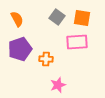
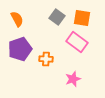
pink rectangle: rotated 40 degrees clockwise
pink star: moved 15 px right, 6 px up
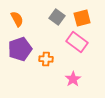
orange square: rotated 24 degrees counterclockwise
pink star: rotated 14 degrees counterclockwise
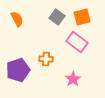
orange square: moved 1 px up
purple pentagon: moved 2 px left, 21 px down
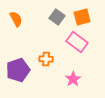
orange semicircle: moved 1 px left
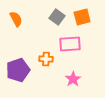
pink rectangle: moved 7 px left, 2 px down; rotated 40 degrees counterclockwise
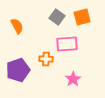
orange semicircle: moved 1 px right, 7 px down
pink rectangle: moved 3 px left
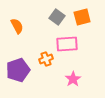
orange cross: rotated 24 degrees counterclockwise
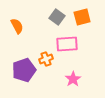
purple pentagon: moved 6 px right
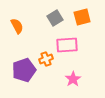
gray square: moved 2 px left, 1 px down; rotated 21 degrees clockwise
pink rectangle: moved 1 px down
